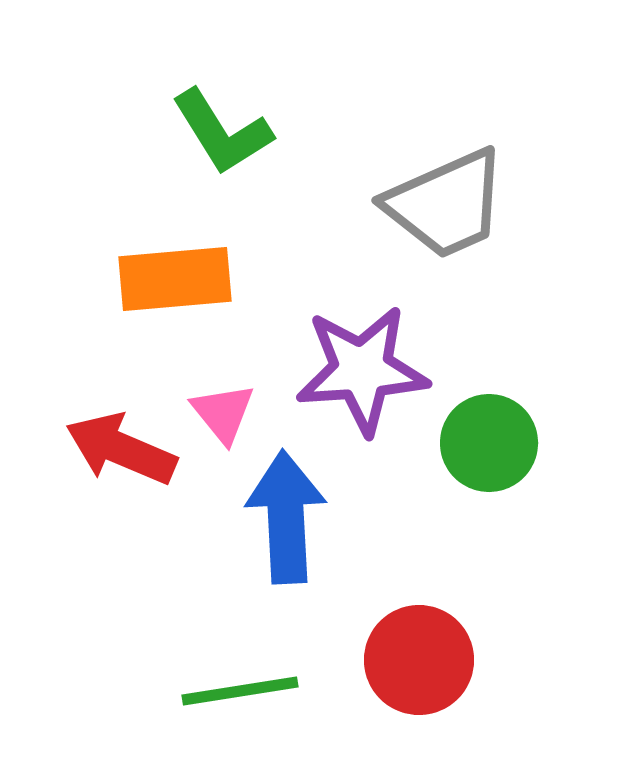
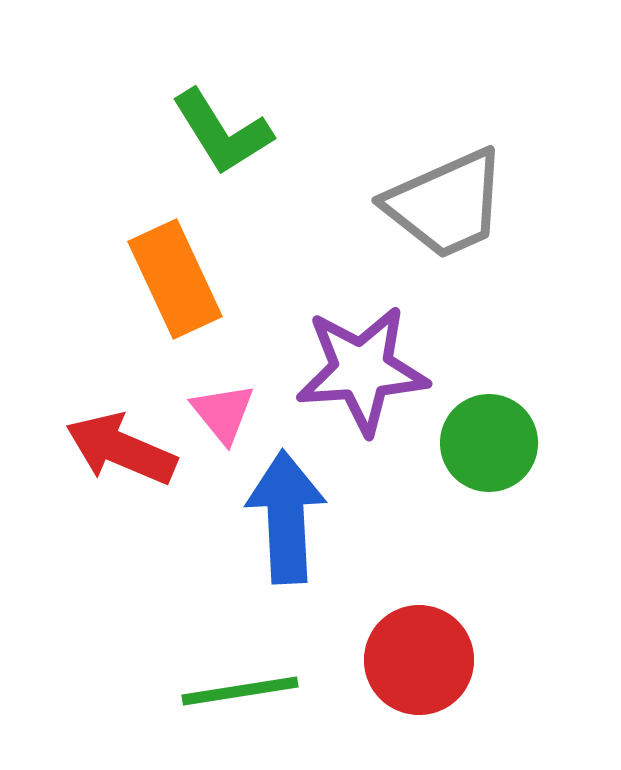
orange rectangle: rotated 70 degrees clockwise
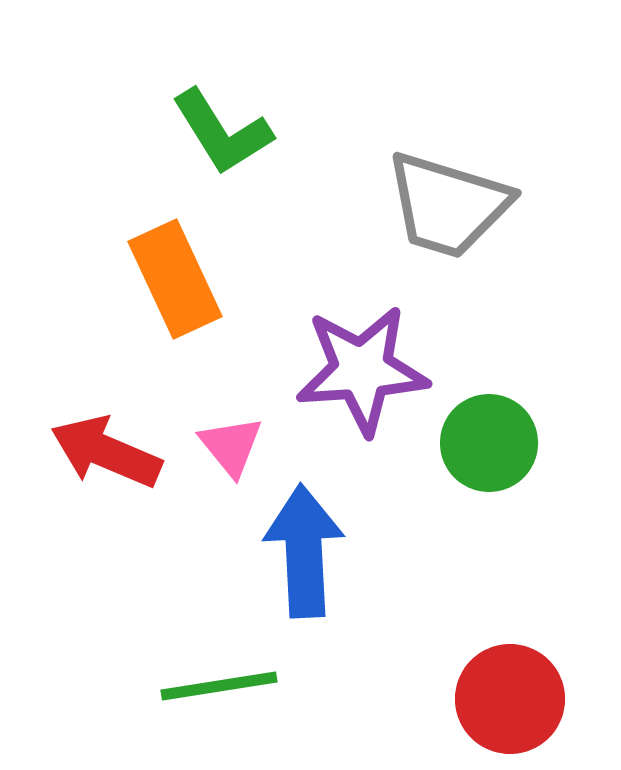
gray trapezoid: moved 2 px right, 1 px down; rotated 41 degrees clockwise
pink triangle: moved 8 px right, 33 px down
red arrow: moved 15 px left, 3 px down
blue arrow: moved 18 px right, 34 px down
red circle: moved 91 px right, 39 px down
green line: moved 21 px left, 5 px up
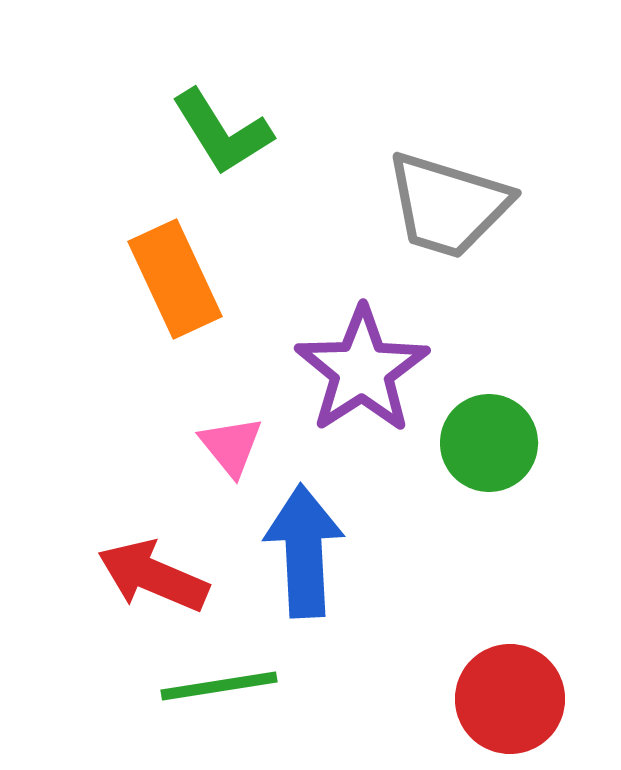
purple star: rotated 29 degrees counterclockwise
red arrow: moved 47 px right, 124 px down
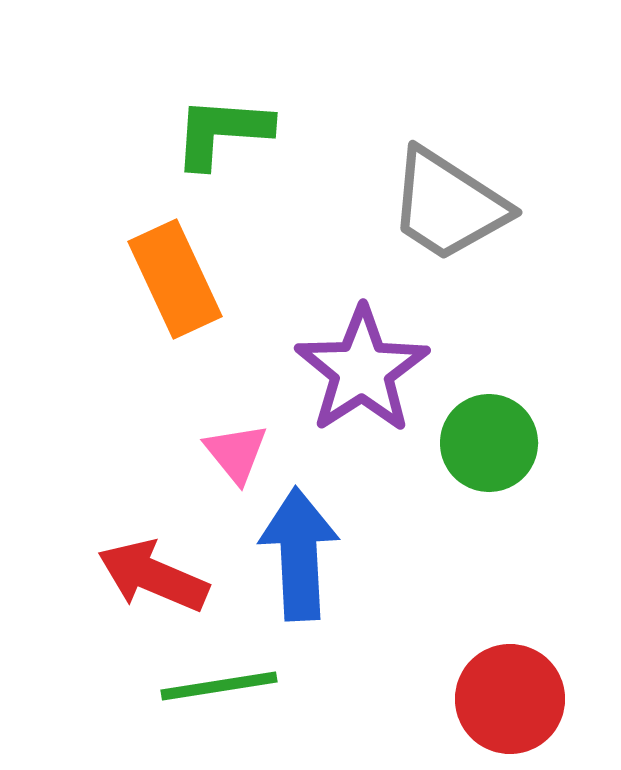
green L-shape: rotated 126 degrees clockwise
gray trapezoid: rotated 16 degrees clockwise
pink triangle: moved 5 px right, 7 px down
blue arrow: moved 5 px left, 3 px down
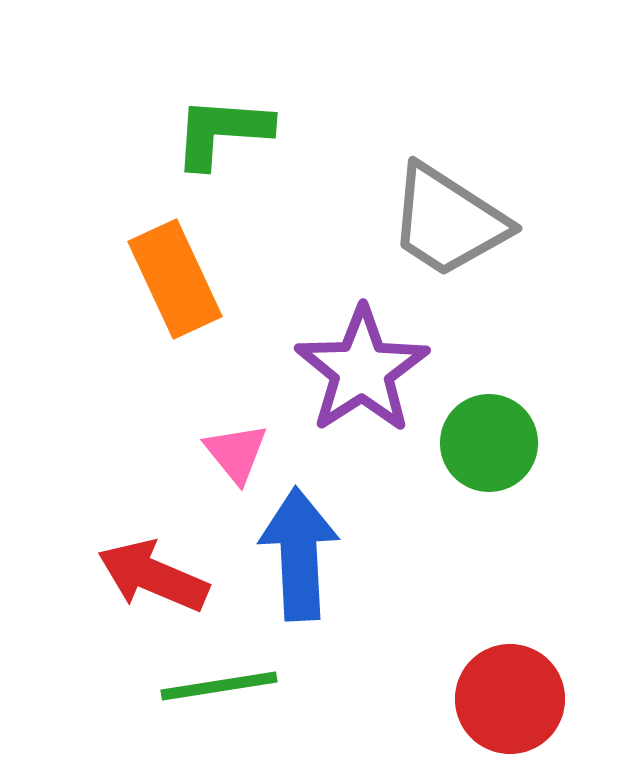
gray trapezoid: moved 16 px down
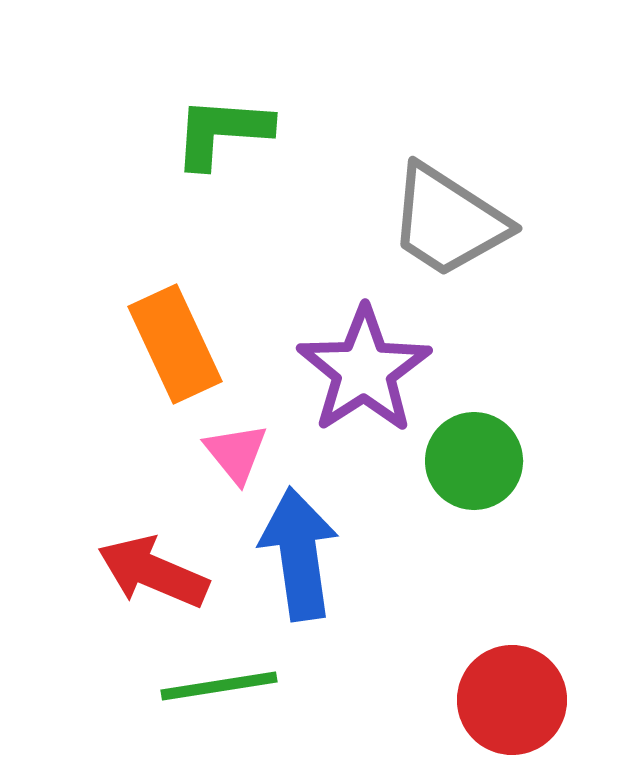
orange rectangle: moved 65 px down
purple star: moved 2 px right
green circle: moved 15 px left, 18 px down
blue arrow: rotated 5 degrees counterclockwise
red arrow: moved 4 px up
red circle: moved 2 px right, 1 px down
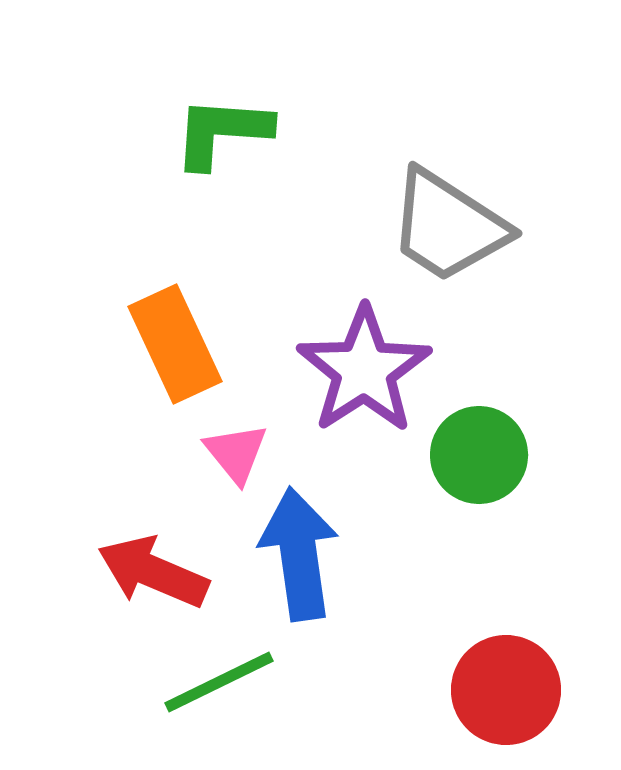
gray trapezoid: moved 5 px down
green circle: moved 5 px right, 6 px up
green line: moved 4 px up; rotated 17 degrees counterclockwise
red circle: moved 6 px left, 10 px up
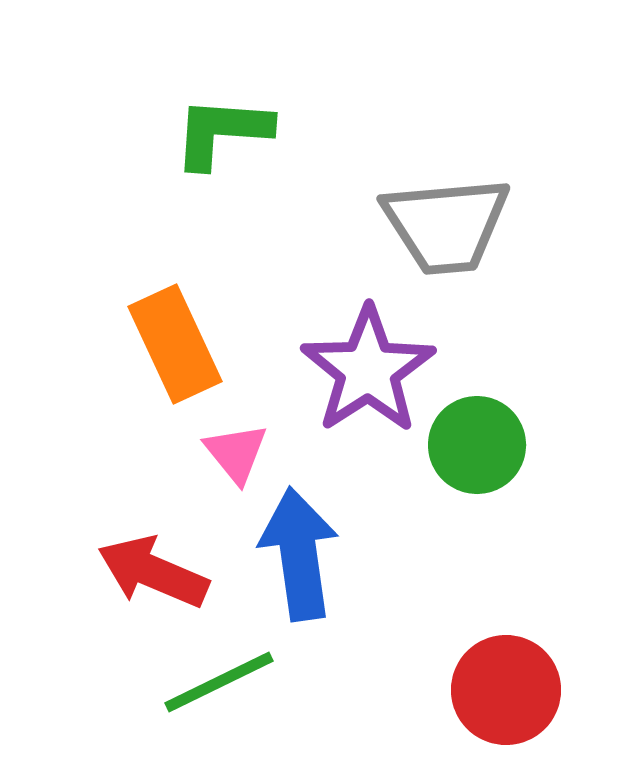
gray trapezoid: moved 2 px left, 1 px up; rotated 38 degrees counterclockwise
purple star: moved 4 px right
green circle: moved 2 px left, 10 px up
